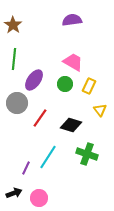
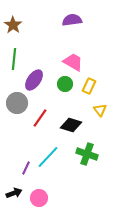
cyan line: rotated 10 degrees clockwise
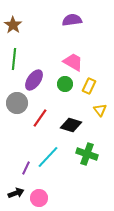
black arrow: moved 2 px right
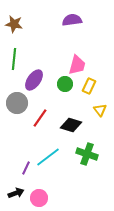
brown star: moved 1 px right, 1 px up; rotated 24 degrees counterclockwise
pink trapezoid: moved 4 px right, 3 px down; rotated 75 degrees clockwise
cyan line: rotated 10 degrees clockwise
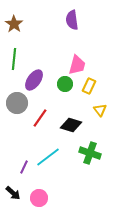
purple semicircle: rotated 90 degrees counterclockwise
brown star: rotated 24 degrees clockwise
green cross: moved 3 px right, 1 px up
purple line: moved 2 px left, 1 px up
black arrow: moved 3 px left; rotated 63 degrees clockwise
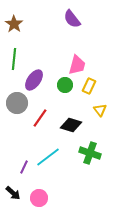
purple semicircle: moved 1 px up; rotated 30 degrees counterclockwise
green circle: moved 1 px down
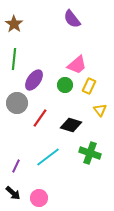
pink trapezoid: rotated 35 degrees clockwise
purple line: moved 8 px left, 1 px up
